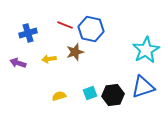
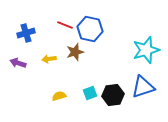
blue hexagon: moved 1 px left
blue cross: moved 2 px left
cyan star: rotated 12 degrees clockwise
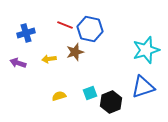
black hexagon: moved 2 px left, 7 px down; rotated 15 degrees counterclockwise
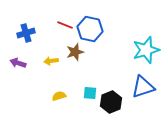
yellow arrow: moved 2 px right, 2 px down
cyan square: rotated 24 degrees clockwise
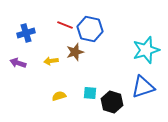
black hexagon: moved 1 px right; rotated 20 degrees counterclockwise
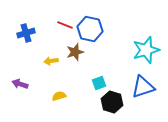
purple arrow: moved 2 px right, 21 px down
cyan square: moved 9 px right, 10 px up; rotated 24 degrees counterclockwise
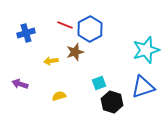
blue hexagon: rotated 20 degrees clockwise
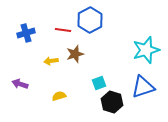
red line: moved 2 px left, 5 px down; rotated 14 degrees counterclockwise
blue hexagon: moved 9 px up
brown star: moved 2 px down
